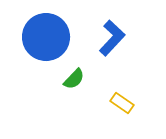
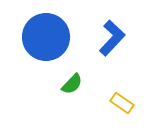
green semicircle: moved 2 px left, 5 px down
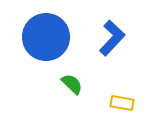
green semicircle: rotated 90 degrees counterclockwise
yellow rectangle: rotated 25 degrees counterclockwise
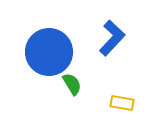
blue circle: moved 3 px right, 15 px down
green semicircle: rotated 15 degrees clockwise
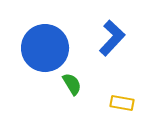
blue circle: moved 4 px left, 4 px up
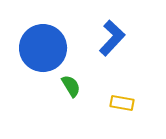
blue circle: moved 2 px left
green semicircle: moved 1 px left, 2 px down
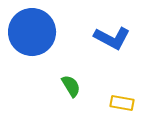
blue L-shape: rotated 75 degrees clockwise
blue circle: moved 11 px left, 16 px up
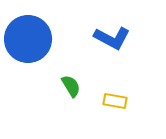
blue circle: moved 4 px left, 7 px down
yellow rectangle: moved 7 px left, 2 px up
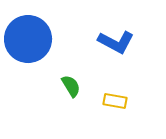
blue L-shape: moved 4 px right, 4 px down
